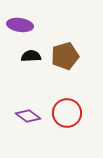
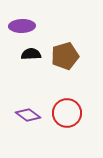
purple ellipse: moved 2 px right, 1 px down; rotated 10 degrees counterclockwise
black semicircle: moved 2 px up
purple diamond: moved 1 px up
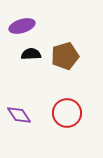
purple ellipse: rotated 15 degrees counterclockwise
purple diamond: moved 9 px left; rotated 20 degrees clockwise
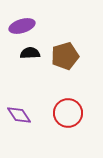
black semicircle: moved 1 px left, 1 px up
red circle: moved 1 px right
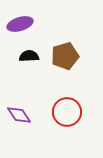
purple ellipse: moved 2 px left, 2 px up
black semicircle: moved 1 px left, 3 px down
red circle: moved 1 px left, 1 px up
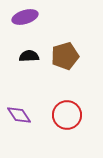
purple ellipse: moved 5 px right, 7 px up
red circle: moved 3 px down
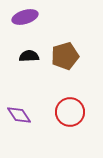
red circle: moved 3 px right, 3 px up
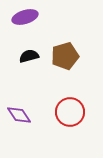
black semicircle: rotated 12 degrees counterclockwise
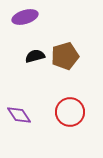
black semicircle: moved 6 px right
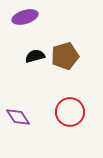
purple diamond: moved 1 px left, 2 px down
